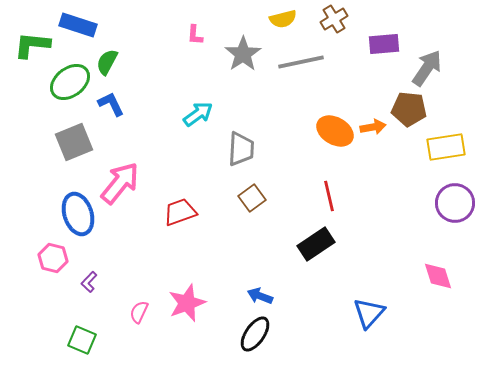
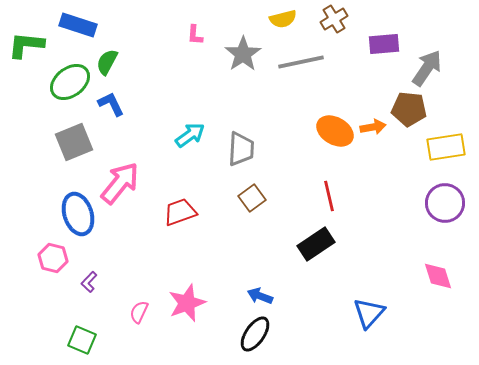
green L-shape: moved 6 px left
cyan arrow: moved 8 px left, 21 px down
purple circle: moved 10 px left
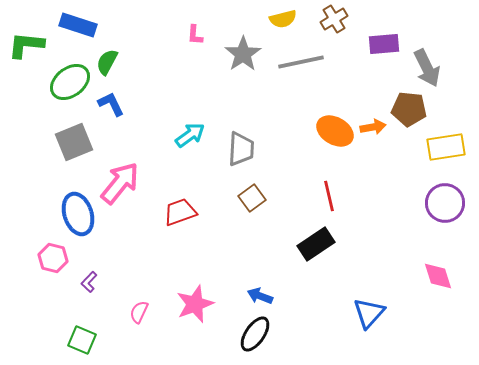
gray arrow: rotated 120 degrees clockwise
pink star: moved 8 px right, 1 px down
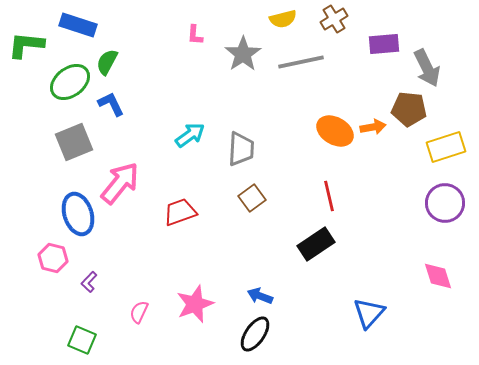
yellow rectangle: rotated 9 degrees counterclockwise
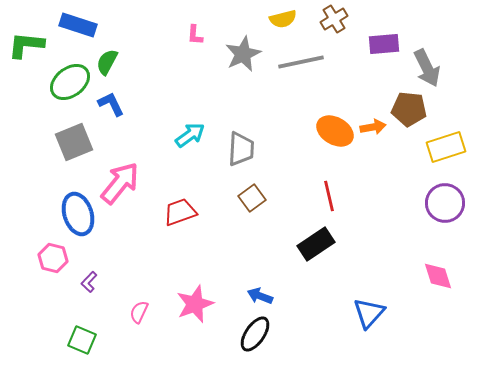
gray star: rotated 9 degrees clockwise
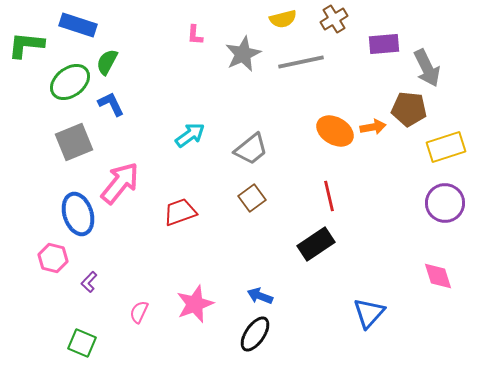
gray trapezoid: moved 10 px right; rotated 48 degrees clockwise
green square: moved 3 px down
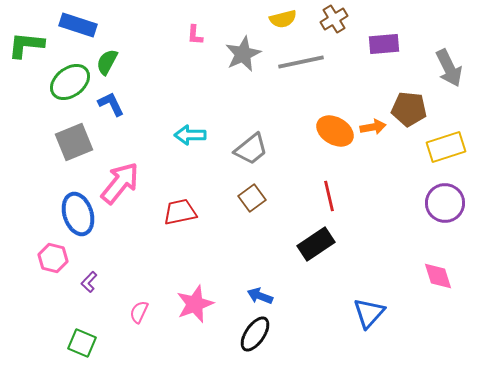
gray arrow: moved 22 px right
cyan arrow: rotated 144 degrees counterclockwise
red trapezoid: rotated 8 degrees clockwise
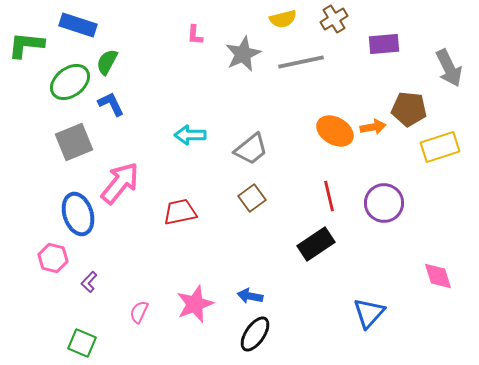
yellow rectangle: moved 6 px left
purple circle: moved 61 px left
blue arrow: moved 10 px left; rotated 10 degrees counterclockwise
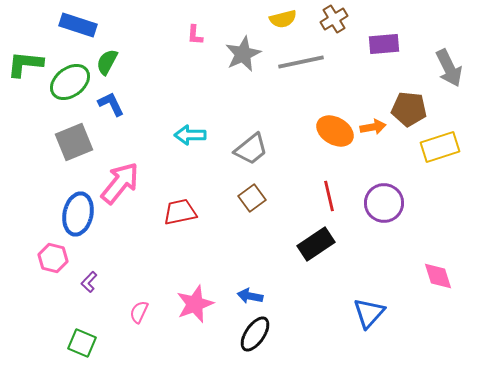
green L-shape: moved 1 px left, 19 px down
blue ellipse: rotated 30 degrees clockwise
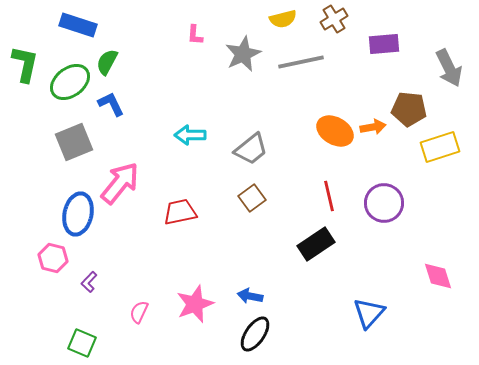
green L-shape: rotated 96 degrees clockwise
